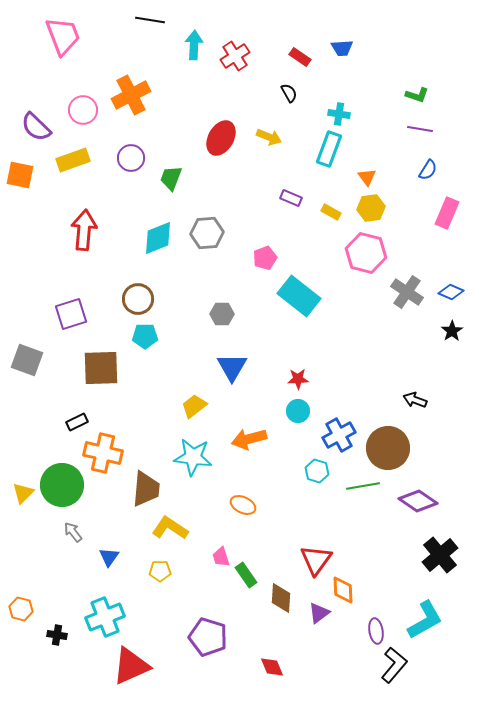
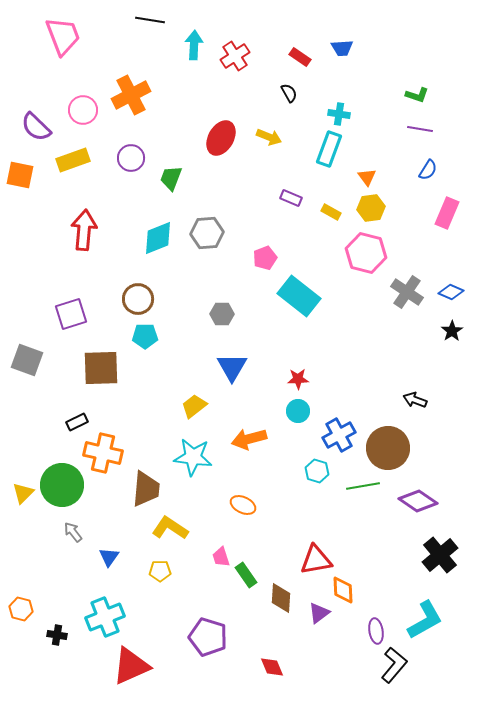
red triangle at (316, 560): rotated 44 degrees clockwise
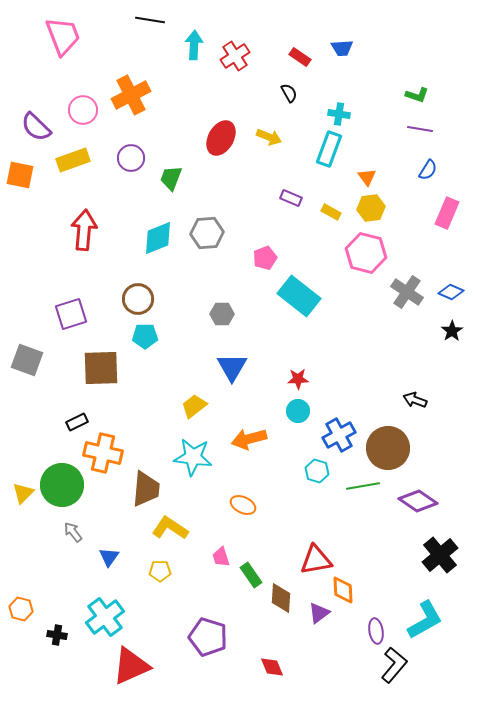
green rectangle at (246, 575): moved 5 px right
cyan cross at (105, 617): rotated 15 degrees counterclockwise
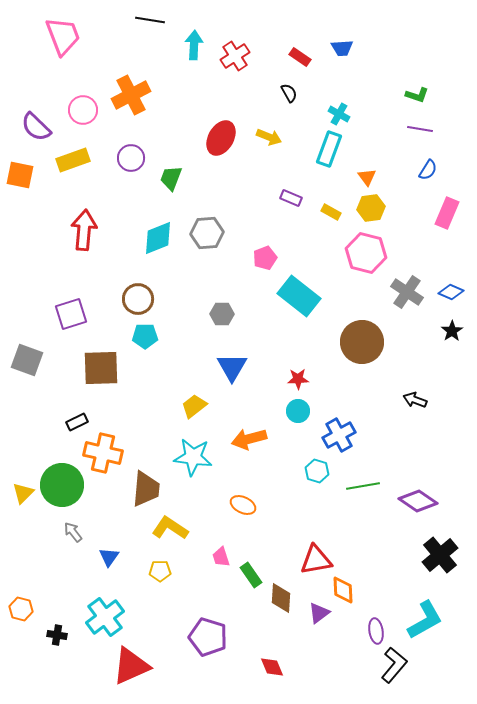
cyan cross at (339, 114): rotated 20 degrees clockwise
brown circle at (388, 448): moved 26 px left, 106 px up
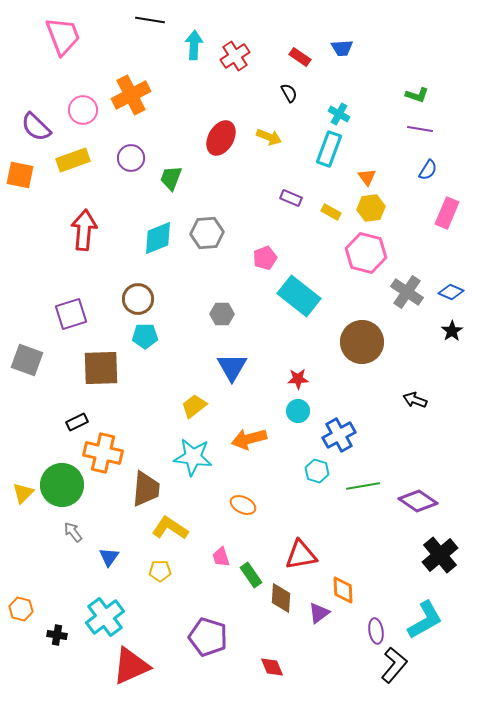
red triangle at (316, 560): moved 15 px left, 5 px up
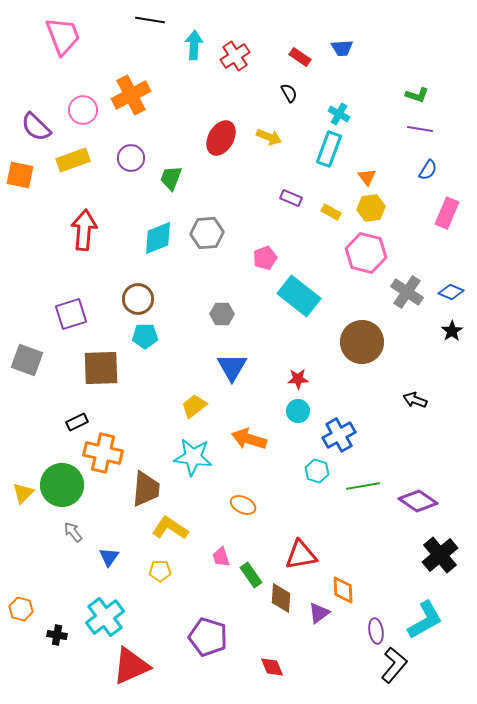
orange arrow at (249, 439): rotated 32 degrees clockwise
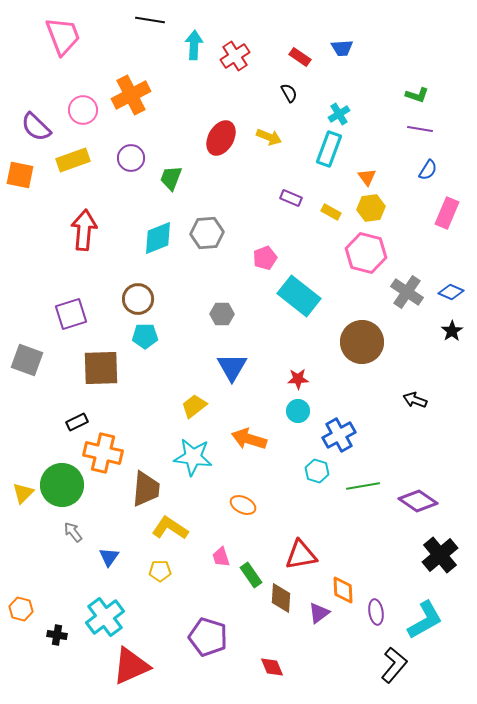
cyan cross at (339, 114): rotated 30 degrees clockwise
purple ellipse at (376, 631): moved 19 px up
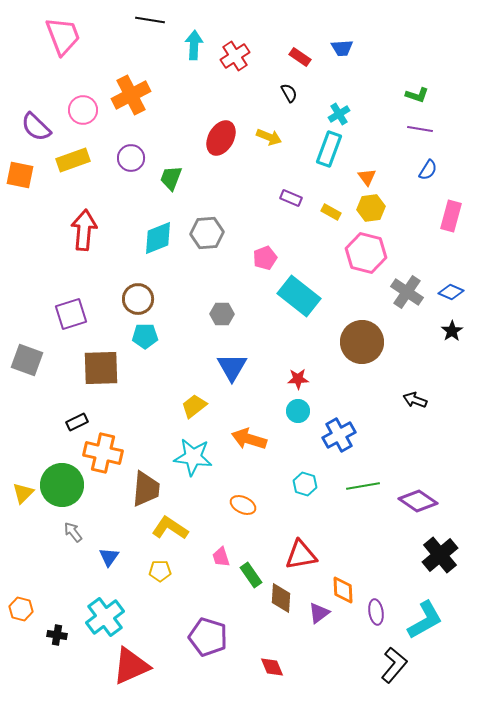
pink rectangle at (447, 213): moved 4 px right, 3 px down; rotated 8 degrees counterclockwise
cyan hexagon at (317, 471): moved 12 px left, 13 px down
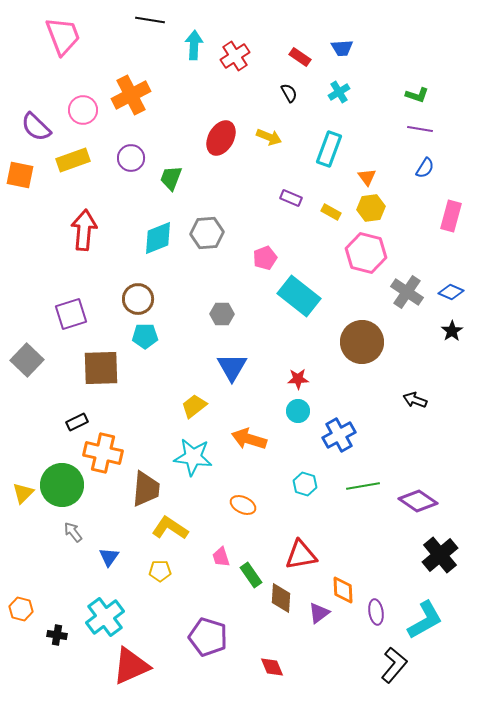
cyan cross at (339, 114): moved 22 px up
blue semicircle at (428, 170): moved 3 px left, 2 px up
gray square at (27, 360): rotated 24 degrees clockwise
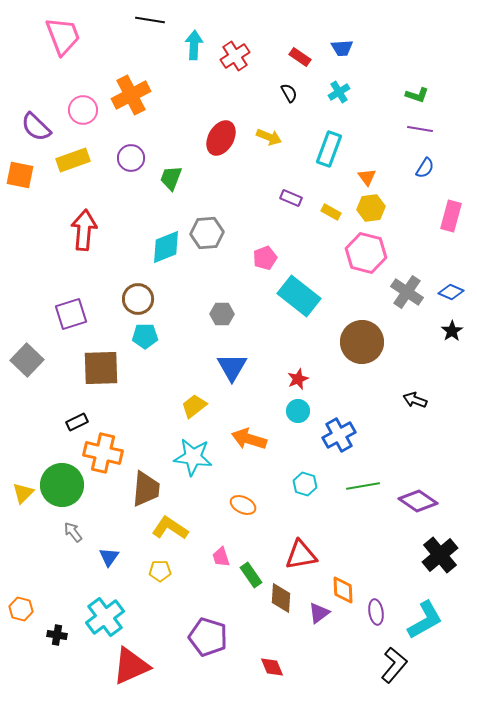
cyan diamond at (158, 238): moved 8 px right, 9 px down
red star at (298, 379): rotated 20 degrees counterclockwise
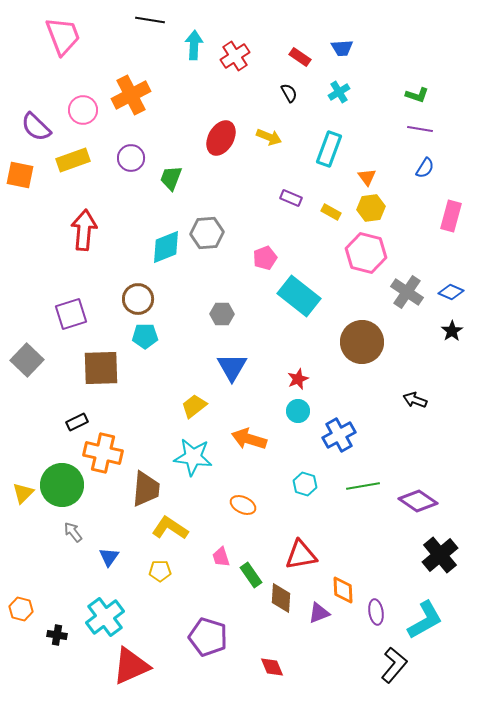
purple triangle at (319, 613): rotated 15 degrees clockwise
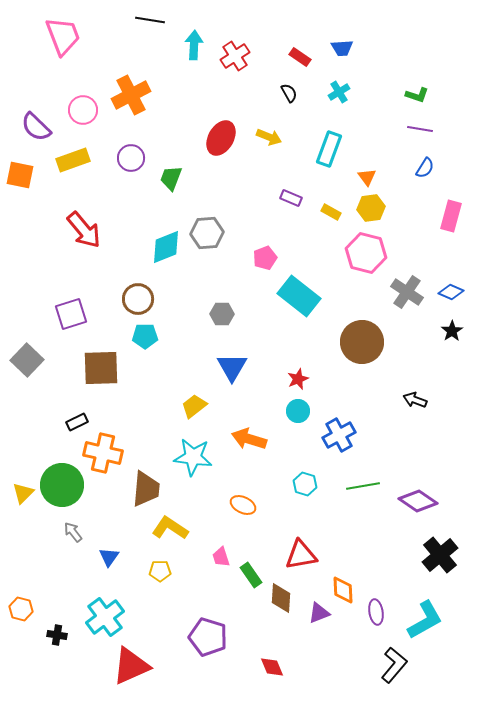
red arrow at (84, 230): rotated 135 degrees clockwise
